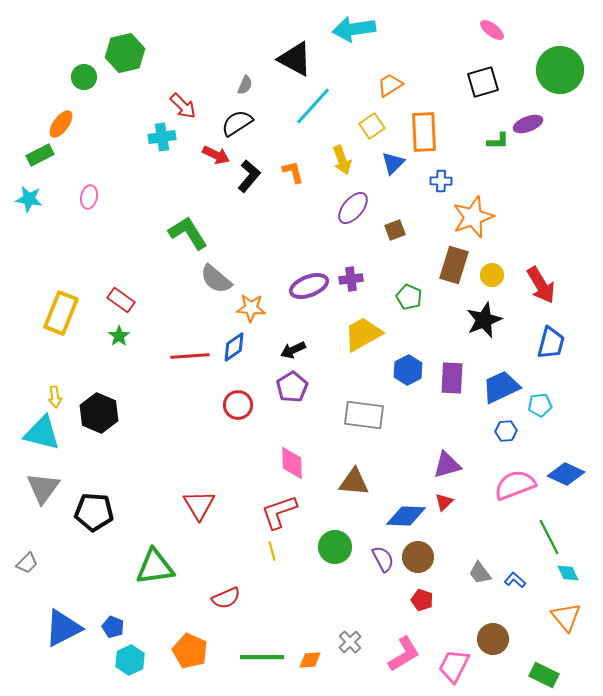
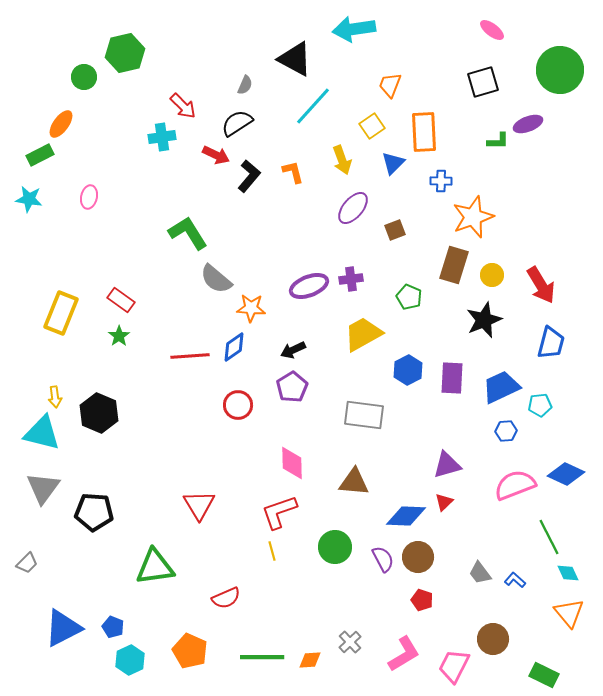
orange trapezoid at (390, 85): rotated 36 degrees counterclockwise
orange triangle at (566, 617): moved 3 px right, 4 px up
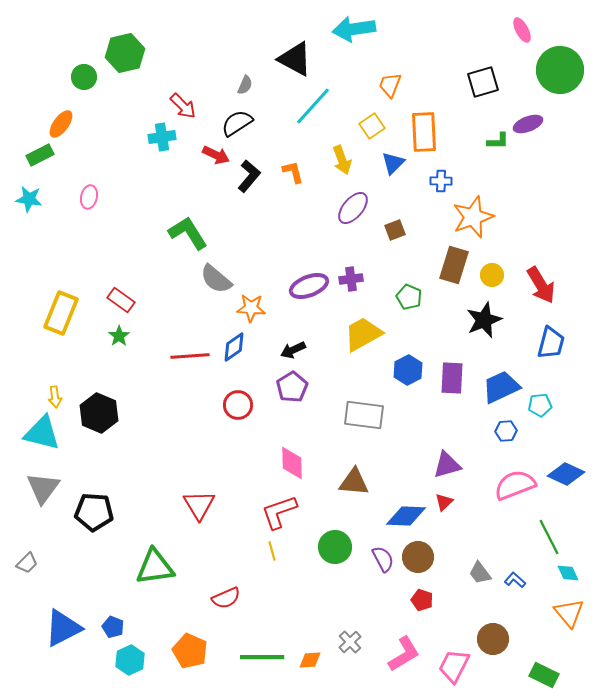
pink ellipse at (492, 30): moved 30 px right; rotated 25 degrees clockwise
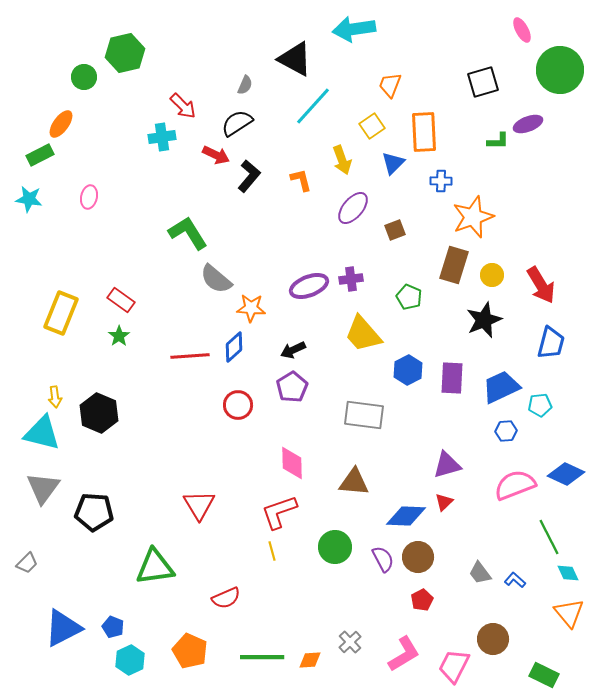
orange L-shape at (293, 172): moved 8 px right, 8 px down
yellow trapezoid at (363, 334): rotated 102 degrees counterclockwise
blue diamond at (234, 347): rotated 8 degrees counterclockwise
red pentagon at (422, 600): rotated 25 degrees clockwise
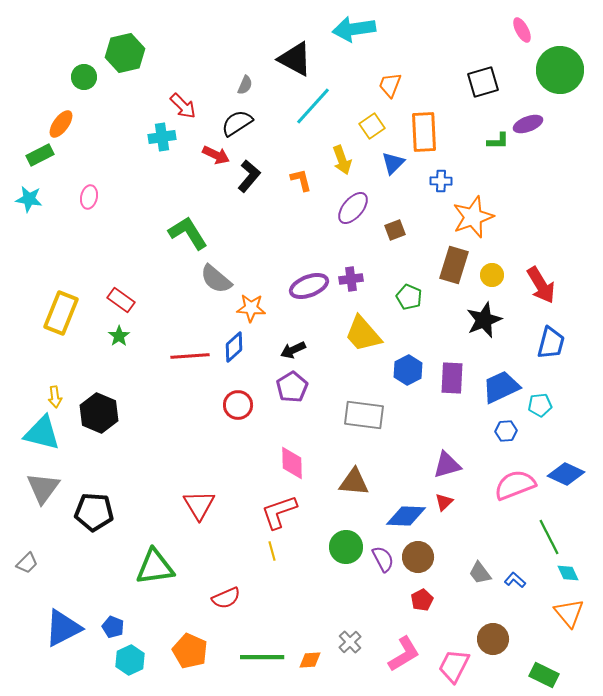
green circle at (335, 547): moved 11 px right
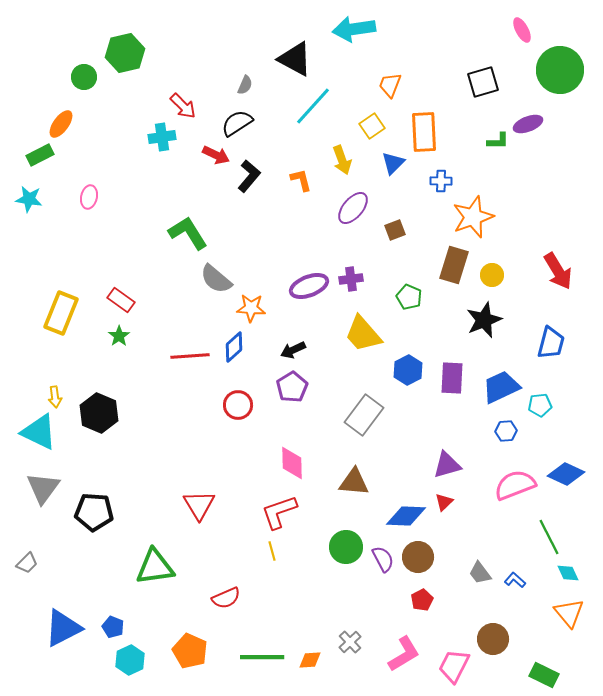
red arrow at (541, 285): moved 17 px right, 14 px up
gray rectangle at (364, 415): rotated 60 degrees counterclockwise
cyan triangle at (42, 433): moved 3 px left, 1 px up; rotated 12 degrees clockwise
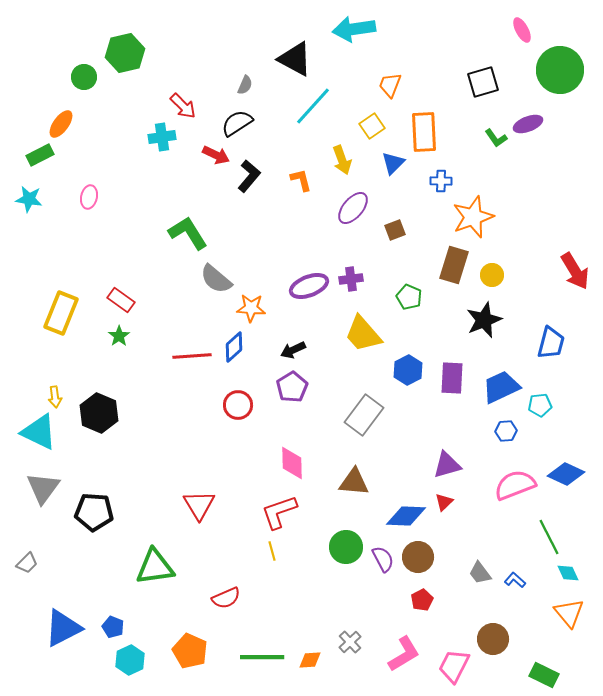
green L-shape at (498, 141): moved 2 px left, 3 px up; rotated 55 degrees clockwise
red arrow at (558, 271): moved 17 px right
red line at (190, 356): moved 2 px right
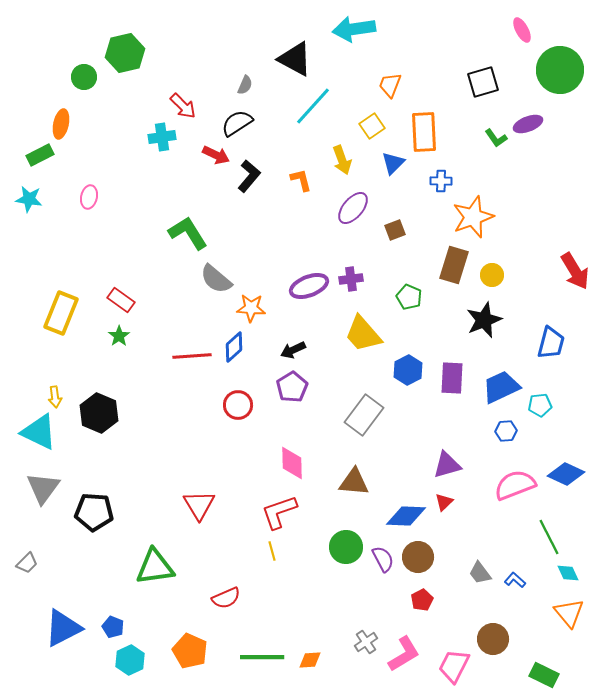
orange ellipse at (61, 124): rotated 24 degrees counterclockwise
gray cross at (350, 642): moved 16 px right; rotated 10 degrees clockwise
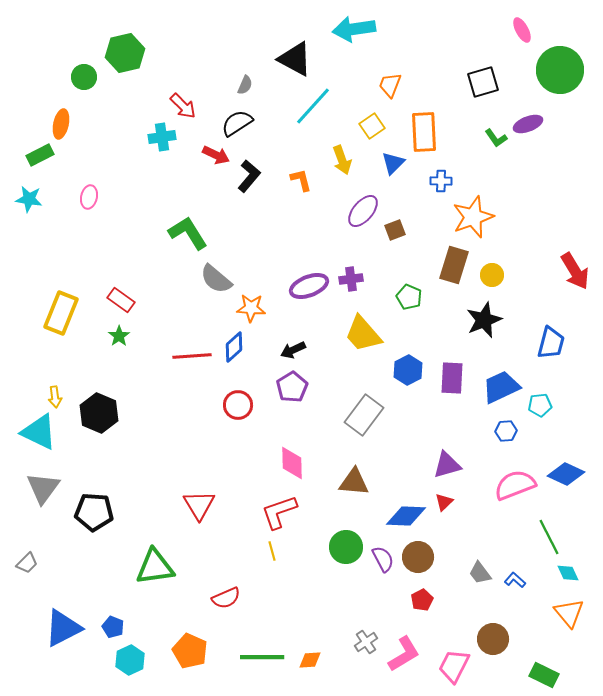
purple ellipse at (353, 208): moved 10 px right, 3 px down
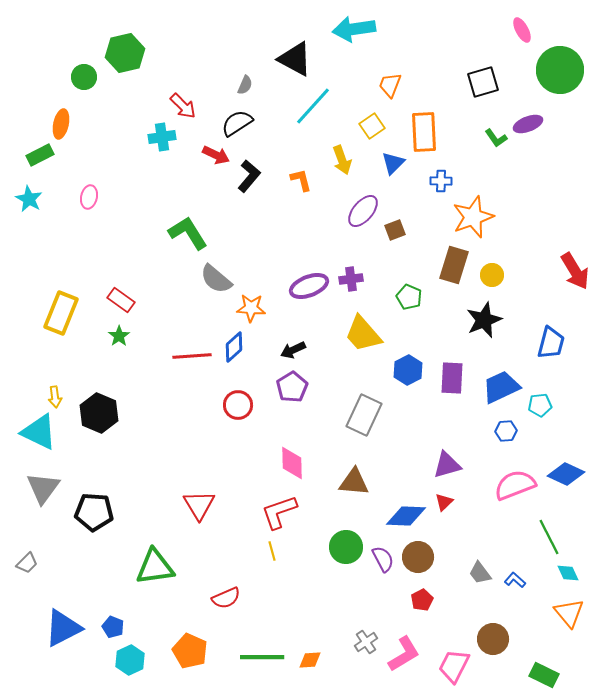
cyan star at (29, 199): rotated 20 degrees clockwise
gray rectangle at (364, 415): rotated 12 degrees counterclockwise
